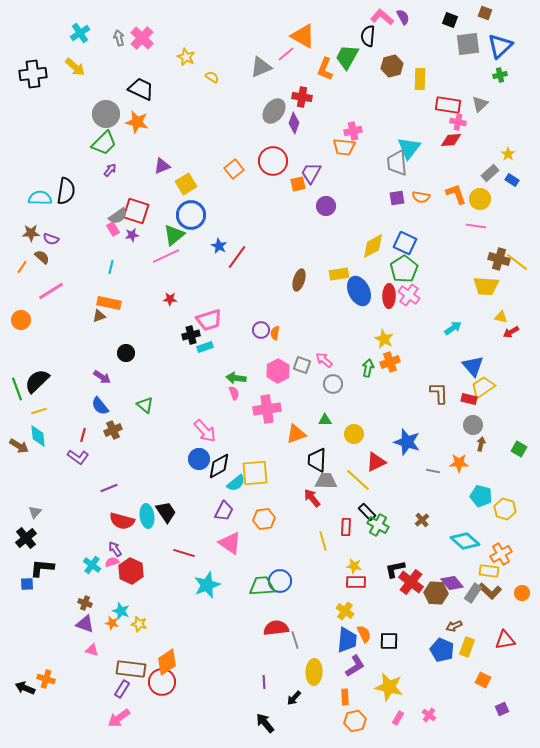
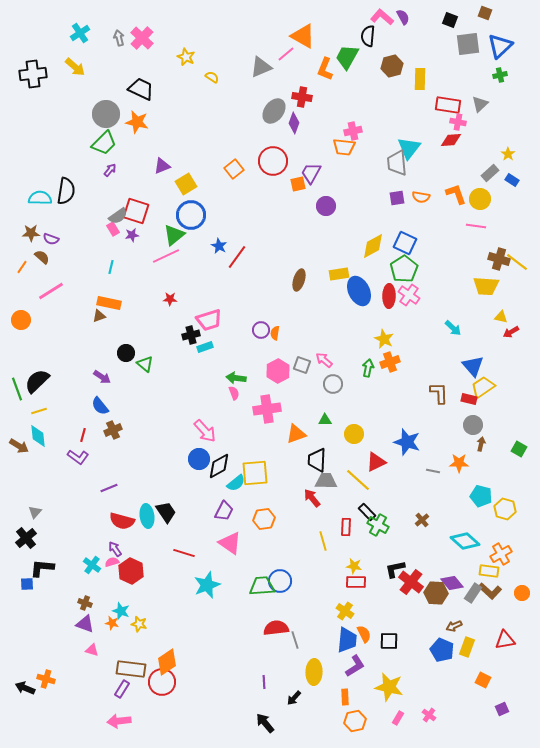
cyan arrow at (453, 328): rotated 78 degrees clockwise
green triangle at (145, 405): moved 41 px up
pink arrow at (119, 718): moved 3 px down; rotated 30 degrees clockwise
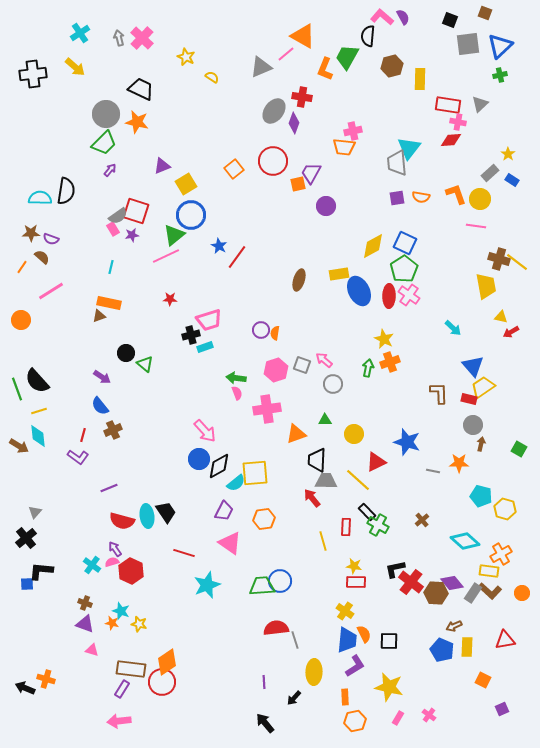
yellow trapezoid at (486, 286): rotated 104 degrees counterclockwise
pink hexagon at (278, 371): moved 2 px left, 1 px up; rotated 10 degrees clockwise
black semicircle at (37, 381): rotated 88 degrees counterclockwise
pink semicircle at (234, 393): moved 3 px right
black L-shape at (42, 568): moved 1 px left, 3 px down
yellow rectangle at (467, 647): rotated 18 degrees counterclockwise
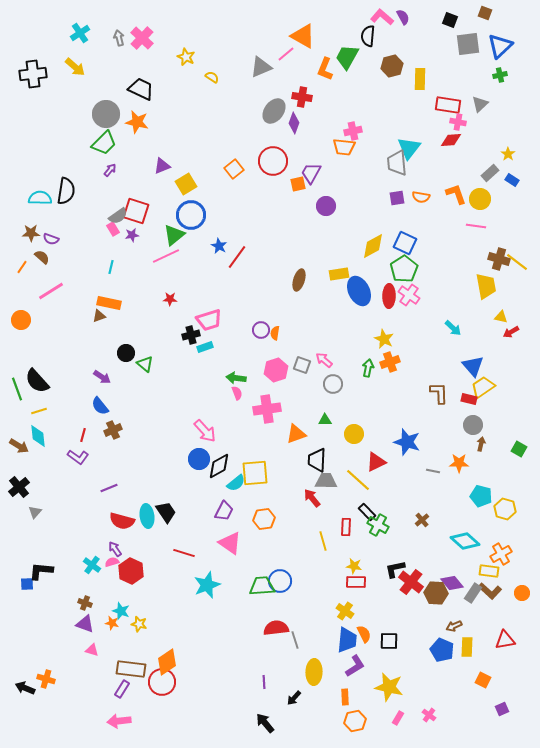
black cross at (26, 538): moved 7 px left, 51 px up
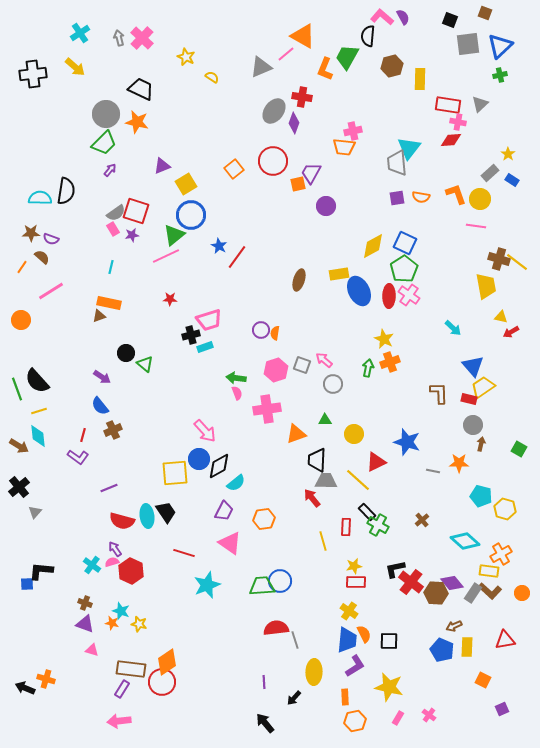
gray semicircle at (118, 216): moved 2 px left, 3 px up
yellow square at (255, 473): moved 80 px left
yellow star at (354, 566): rotated 21 degrees counterclockwise
yellow cross at (345, 611): moved 4 px right
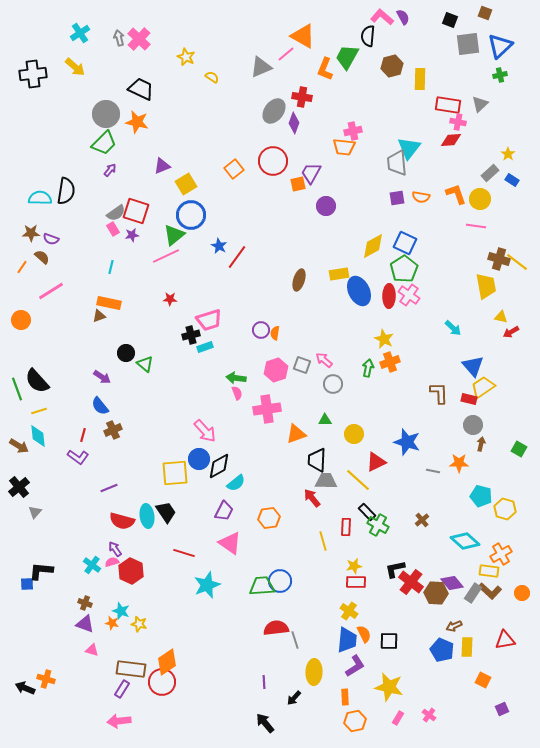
pink cross at (142, 38): moved 3 px left, 1 px down
orange hexagon at (264, 519): moved 5 px right, 1 px up
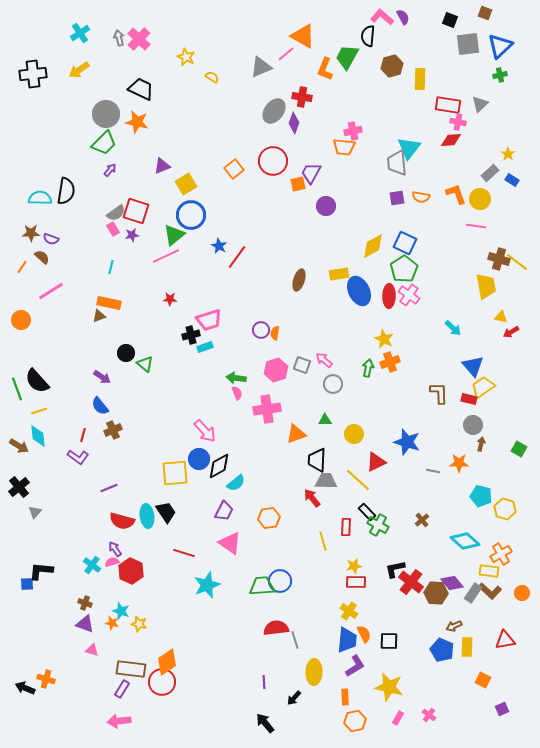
yellow arrow at (75, 67): moved 4 px right, 3 px down; rotated 105 degrees clockwise
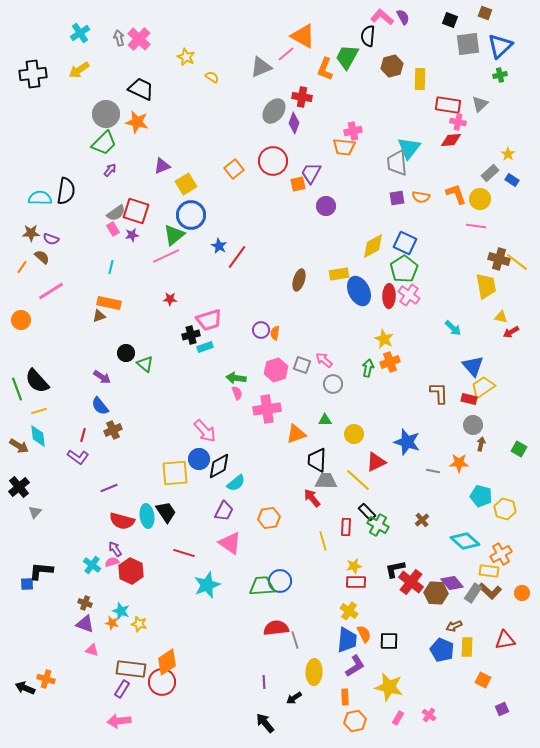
black arrow at (294, 698): rotated 14 degrees clockwise
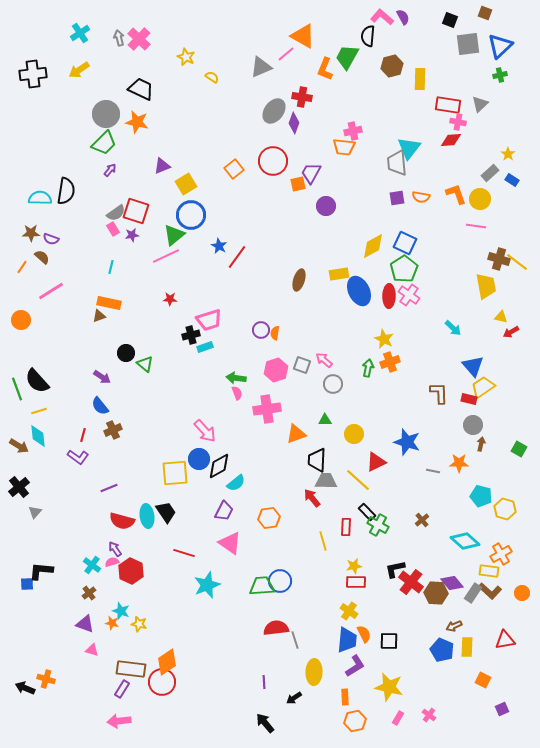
brown cross at (85, 603): moved 4 px right, 10 px up; rotated 32 degrees clockwise
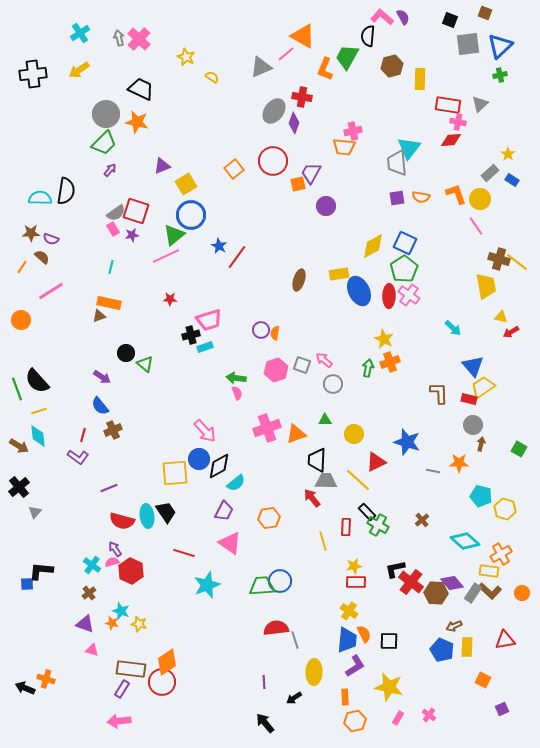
pink line at (476, 226): rotated 48 degrees clockwise
pink cross at (267, 409): moved 19 px down; rotated 12 degrees counterclockwise
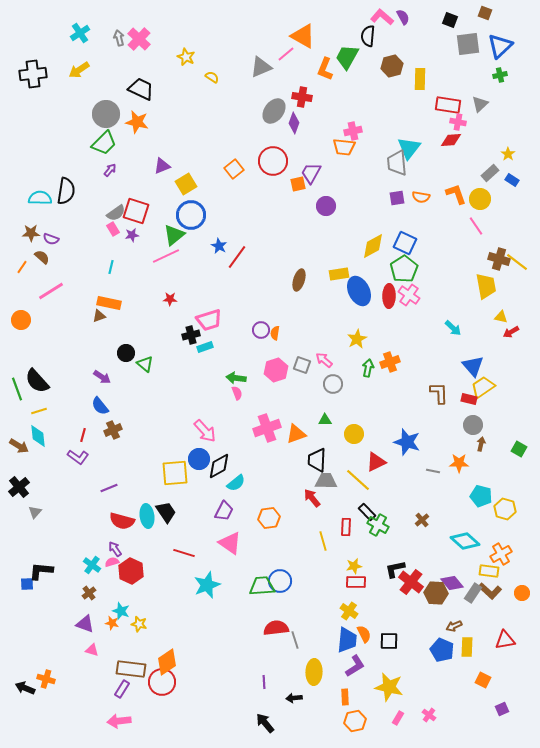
yellow star at (384, 339): moved 27 px left; rotated 18 degrees clockwise
black arrow at (294, 698): rotated 28 degrees clockwise
